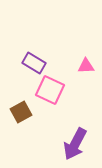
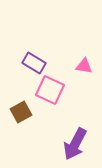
pink triangle: moved 2 px left; rotated 12 degrees clockwise
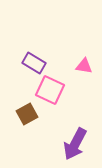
brown square: moved 6 px right, 2 px down
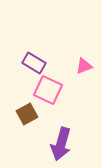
pink triangle: rotated 30 degrees counterclockwise
pink square: moved 2 px left
purple arrow: moved 14 px left; rotated 12 degrees counterclockwise
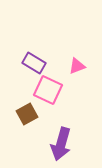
pink triangle: moved 7 px left
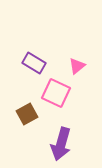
pink triangle: rotated 18 degrees counterclockwise
pink square: moved 8 px right, 3 px down
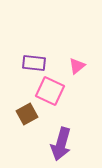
purple rectangle: rotated 25 degrees counterclockwise
pink square: moved 6 px left, 2 px up
